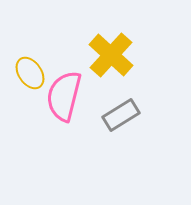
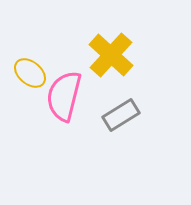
yellow ellipse: rotated 16 degrees counterclockwise
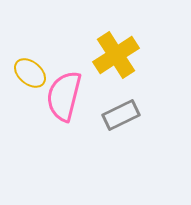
yellow cross: moved 5 px right; rotated 15 degrees clockwise
gray rectangle: rotated 6 degrees clockwise
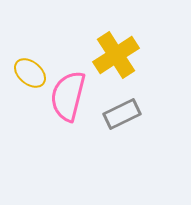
pink semicircle: moved 4 px right
gray rectangle: moved 1 px right, 1 px up
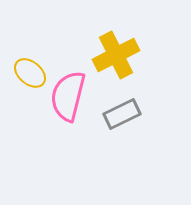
yellow cross: rotated 6 degrees clockwise
